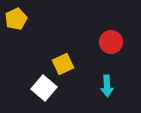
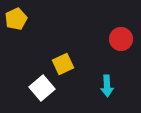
red circle: moved 10 px right, 3 px up
white square: moved 2 px left; rotated 10 degrees clockwise
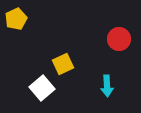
red circle: moved 2 px left
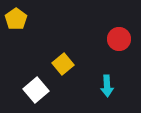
yellow pentagon: rotated 10 degrees counterclockwise
yellow square: rotated 15 degrees counterclockwise
white square: moved 6 px left, 2 px down
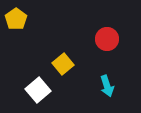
red circle: moved 12 px left
cyan arrow: rotated 15 degrees counterclockwise
white square: moved 2 px right
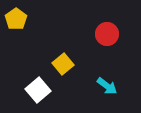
red circle: moved 5 px up
cyan arrow: rotated 35 degrees counterclockwise
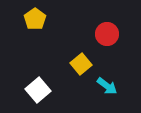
yellow pentagon: moved 19 px right
yellow square: moved 18 px right
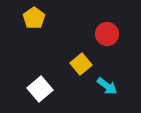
yellow pentagon: moved 1 px left, 1 px up
white square: moved 2 px right, 1 px up
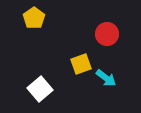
yellow square: rotated 20 degrees clockwise
cyan arrow: moved 1 px left, 8 px up
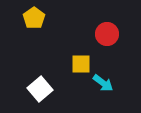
yellow square: rotated 20 degrees clockwise
cyan arrow: moved 3 px left, 5 px down
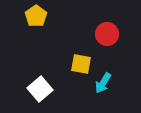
yellow pentagon: moved 2 px right, 2 px up
yellow square: rotated 10 degrees clockwise
cyan arrow: rotated 85 degrees clockwise
